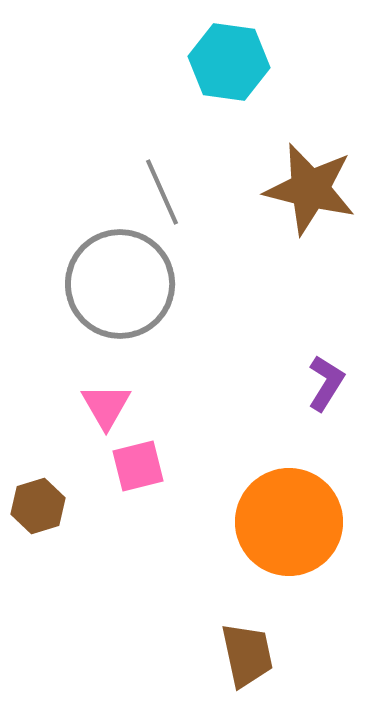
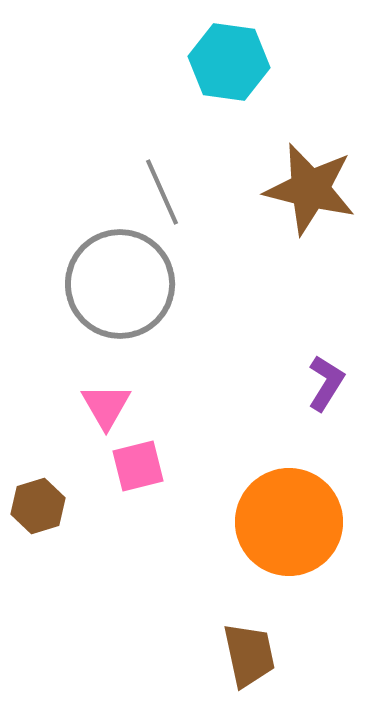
brown trapezoid: moved 2 px right
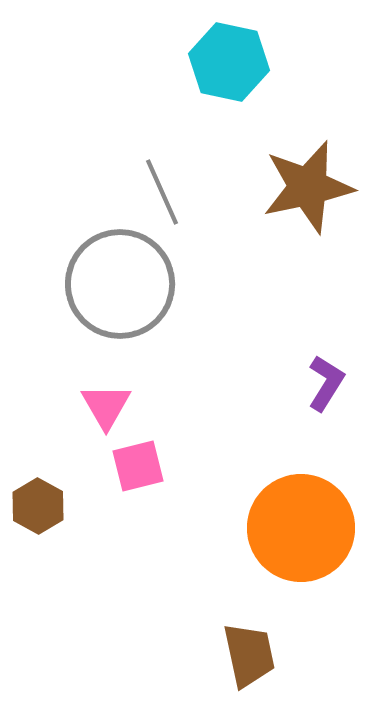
cyan hexagon: rotated 4 degrees clockwise
brown star: moved 2 px left, 2 px up; rotated 26 degrees counterclockwise
brown hexagon: rotated 14 degrees counterclockwise
orange circle: moved 12 px right, 6 px down
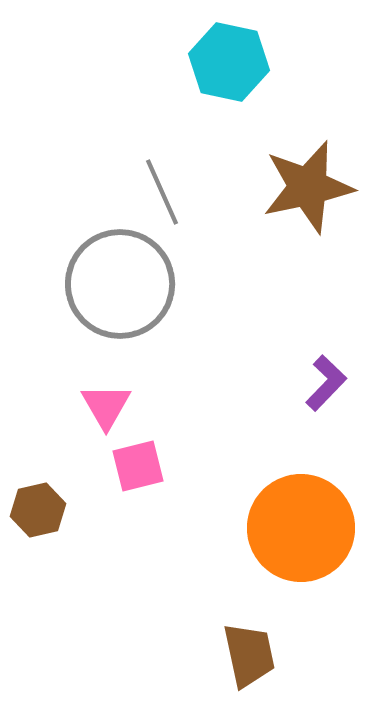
purple L-shape: rotated 12 degrees clockwise
brown hexagon: moved 4 px down; rotated 18 degrees clockwise
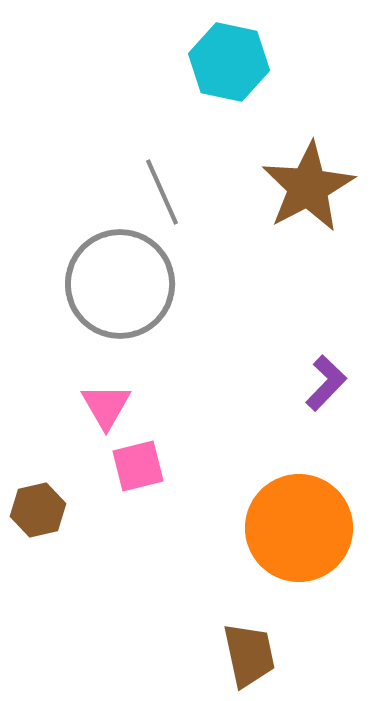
brown star: rotated 16 degrees counterclockwise
orange circle: moved 2 px left
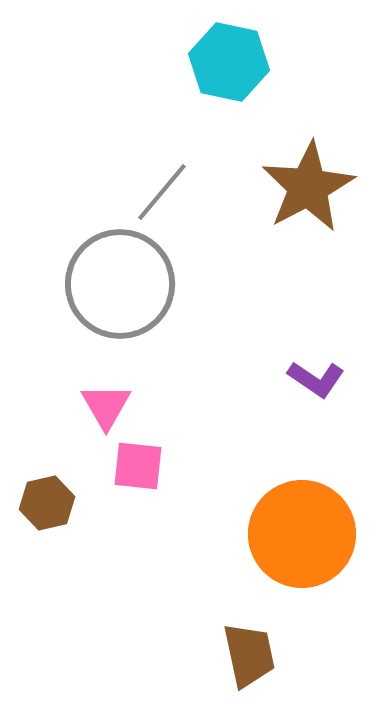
gray line: rotated 64 degrees clockwise
purple L-shape: moved 10 px left, 4 px up; rotated 80 degrees clockwise
pink square: rotated 20 degrees clockwise
brown hexagon: moved 9 px right, 7 px up
orange circle: moved 3 px right, 6 px down
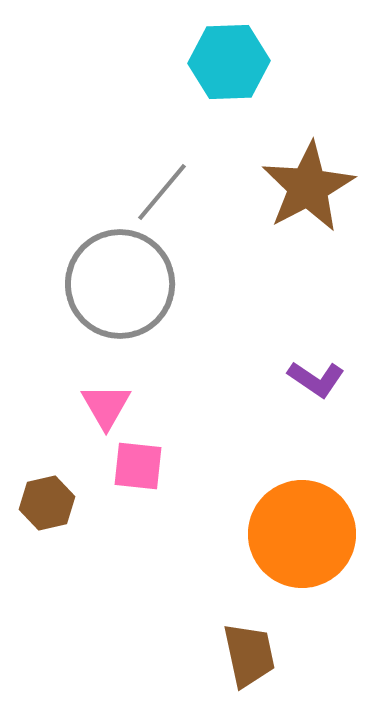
cyan hexagon: rotated 14 degrees counterclockwise
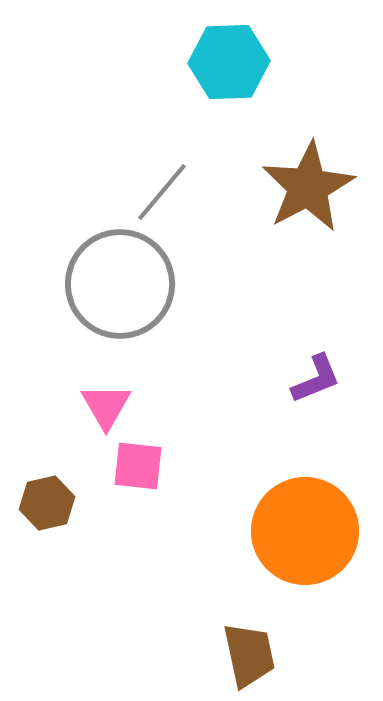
purple L-shape: rotated 56 degrees counterclockwise
orange circle: moved 3 px right, 3 px up
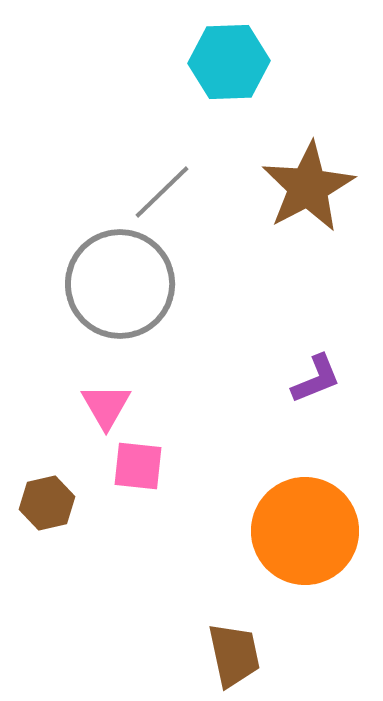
gray line: rotated 6 degrees clockwise
brown trapezoid: moved 15 px left
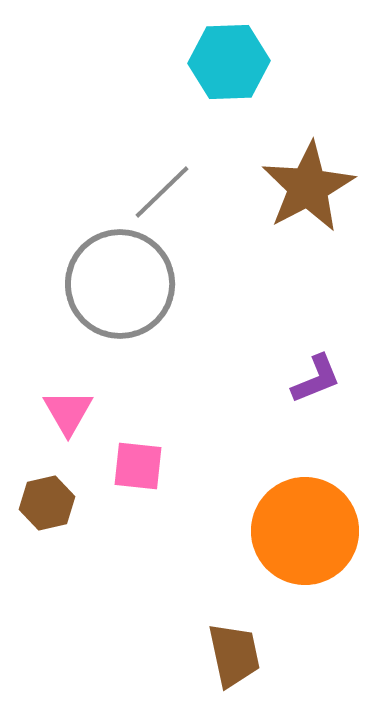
pink triangle: moved 38 px left, 6 px down
